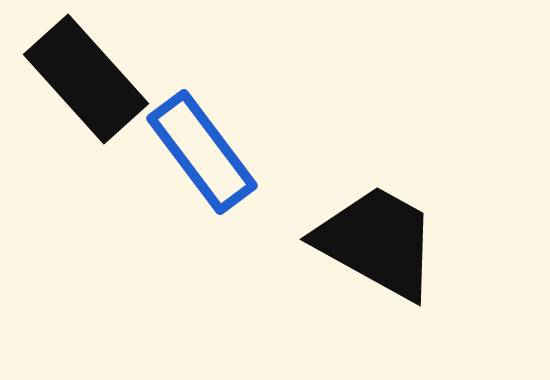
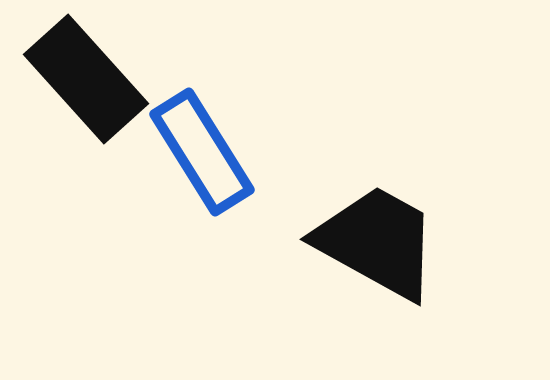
blue rectangle: rotated 5 degrees clockwise
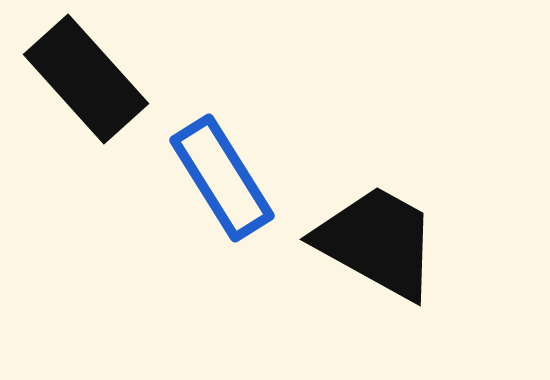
blue rectangle: moved 20 px right, 26 px down
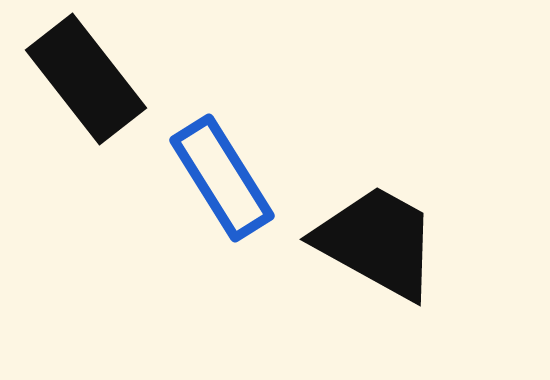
black rectangle: rotated 4 degrees clockwise
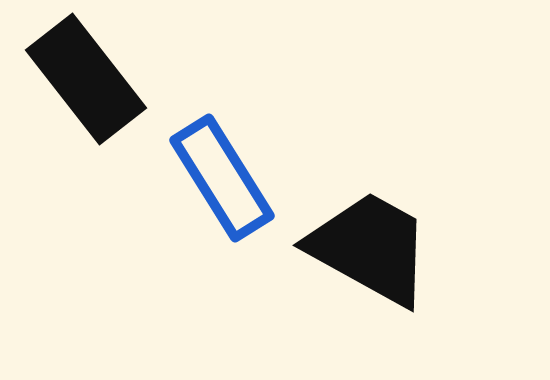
black trapezoid: moved 7 px left, 6 px down
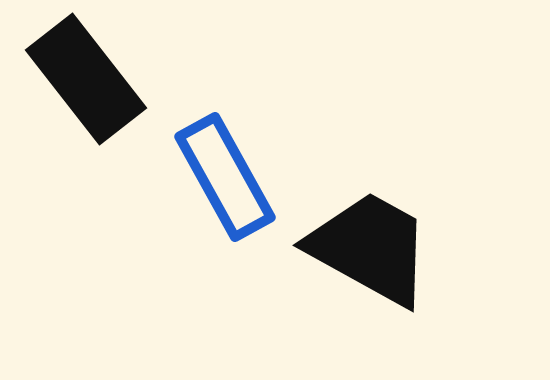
blue rectangle: moved 3 px right, 1 px up; rotated 3 degrees clockwise
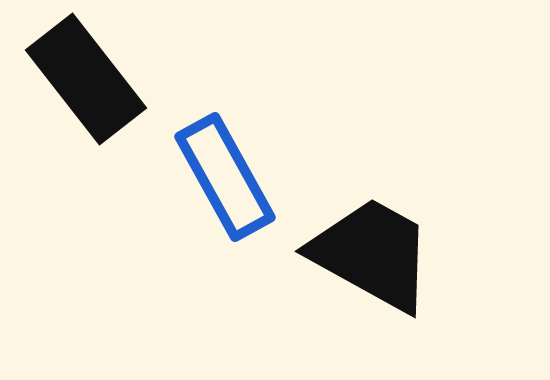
black trapezoid: moved 2 px right, 6 px down
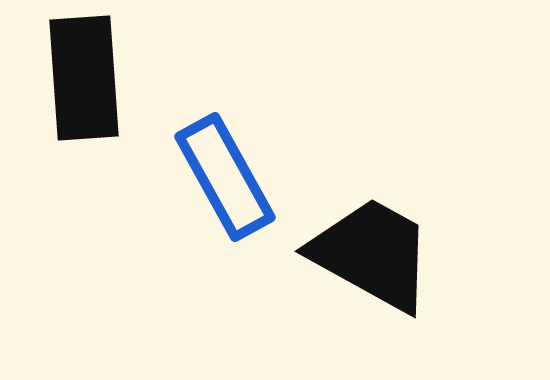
black rectangle: moved 2 px left, 1 px up; rotated 34 degrees clockwise
